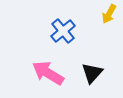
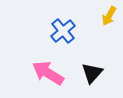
yellow arrow: moved 2 px down
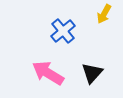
yellow arrow: moved 5 px left, 2 px up
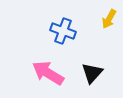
yellow arrow: moved 5 px right, 5 px down
blue cross: rotated 30 degrees counterclockwise
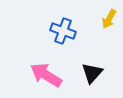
pink arrow: moved 2 px left, 2 px down
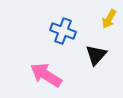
black triangle: moved 4 px right, 18 px up
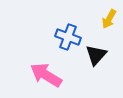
blue cross: moved 5 px right, 6 px down
